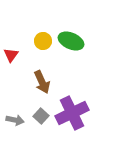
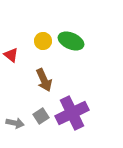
red triangle: rotated 28 degrees counterclockwise
brown arrow: moved 2 px right, 2 px up
gray square: rotated 14 degrees clockwise
gray arrow: moved 3 px down
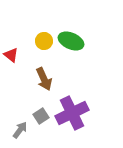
yellow circle: moved 1 px right
brown arrow: moved 1 px up
gray arrow: moved 5 px right, 7 px down; rotated 66 degrees counterclockwise
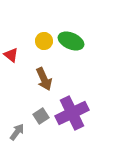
gray arrow: moved 3 px left, 2 px down
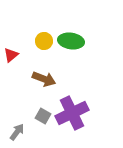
green ellipse: rotated 15 degrees counterclockwise
red triangle: rotated 42 degrees clockwise
brown arrow: rotated 45 degrees counterclockwise
gray square: moved 2 px right; rotated 28 degrees counterclockwise
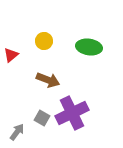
green ellipse: moved 18 px right, 6 px down
brown arrow: moved 4 px right, 1 px down
gray square: moved 1 px left, 2 px down
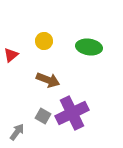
gray square: moved 1 px right, 2 px up
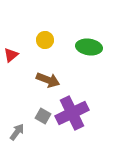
yellow circle: moved 1 px right, 1 px up
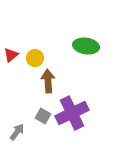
yellow circle: moved 10 px left, 18 px down
green ellipse: moved 3 px left, 1 px up
brown arrow: moved 1 px down; rotated 115 degrees counterclockwise
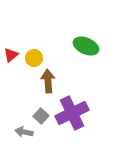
green ellipse: rotated 15 degrees clockwise
yellow circle: moved 1 px left
gray square: moved 2 px left; rotated 14 degrees clockwise
gray arrow: moved 7 px right; rotated 114 degrees counterclockwise
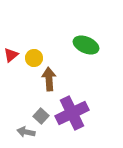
green ellipse: moved 1 px up
brown arrow: moved 1 px right, 2 px up
gray arrow: moved 2 px right
